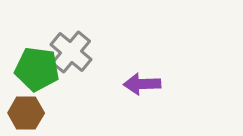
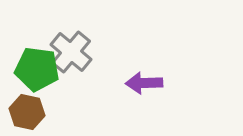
purple arrow: moved 2 px right, 1 px up
brown hexagon: moved 1 px right, 1 px up; rotated 12 degrees clockwise
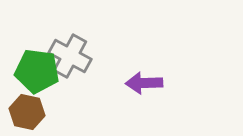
gray cross: moved 1 px left, 4 px down; rotated 12 degrees counterclockwise
green pentagon: moved 2 px down
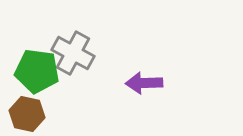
gray cross: moved 3 px right, 3 px up
brown hexagon: moved 2 px down
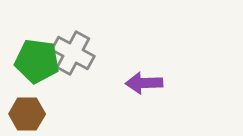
green pentagon: moved 10 px up
brown hexagon: rotated 12 degrees counterclockwise
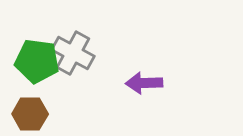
brown hexagon: moved 3 px right
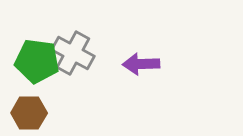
purple arrow: moved 3 px left, 19 px up
brown hexagon: moved 1 px left, 1 px up
